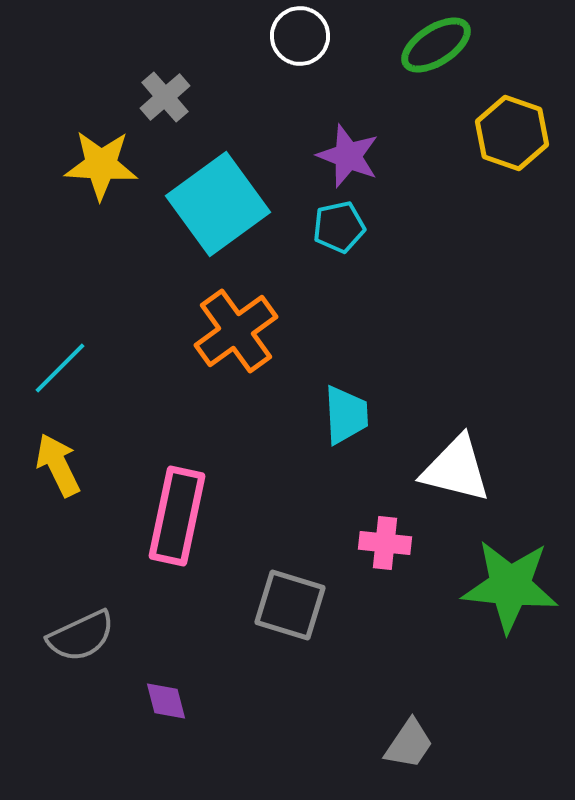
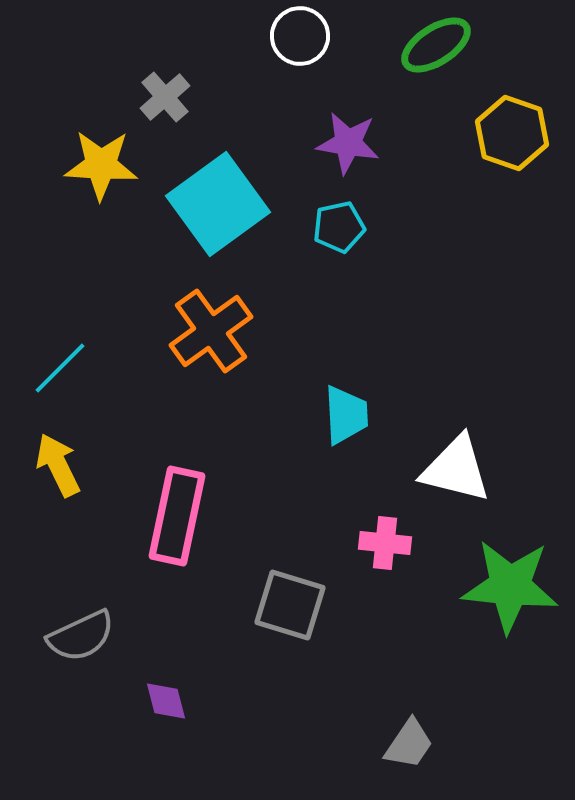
purple star: moved 13 px up; rotated 12 degrees counterclockwise
orange cross: moved 25 px left
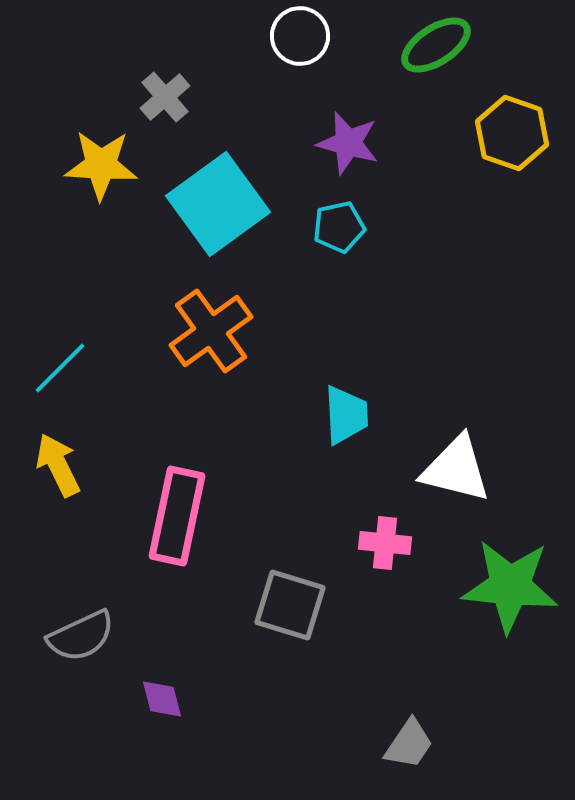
purple star: rotated 6 degrees clockwise
purple diamond: moved 4 px left, 2 px up
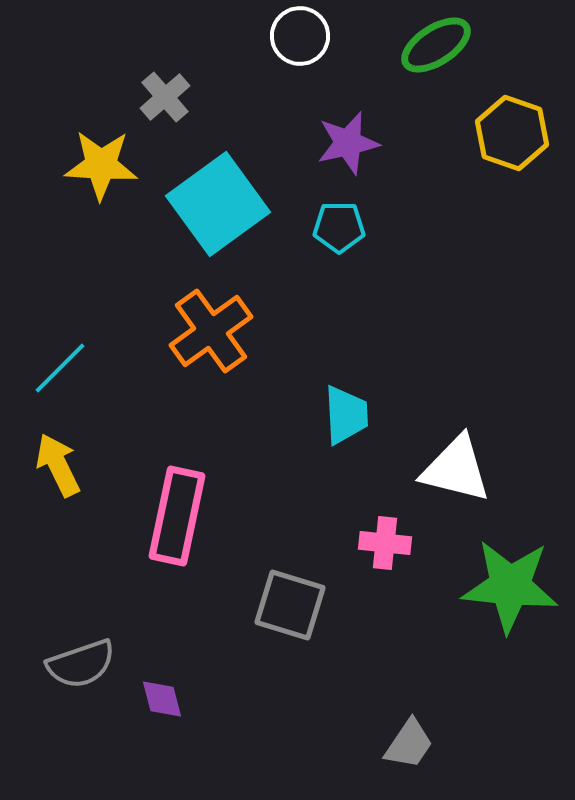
purple star: rotated 28 degrees counterclockwise
cyan pentagon: rotated 12 degrees clockwise
gray semicircle: moved 28 px down; rotated 6 degrees clockwise
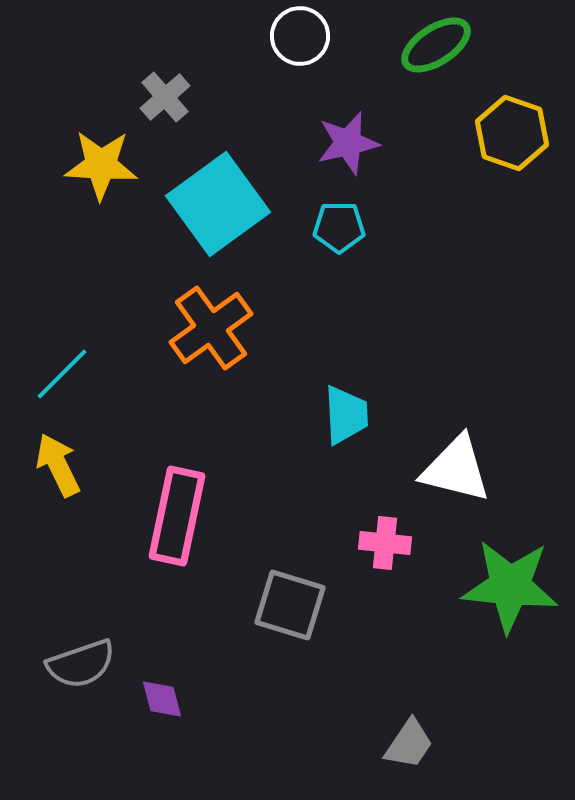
orange cross: moved 3 px up
cyan line: moved 2 px right, 6 px down
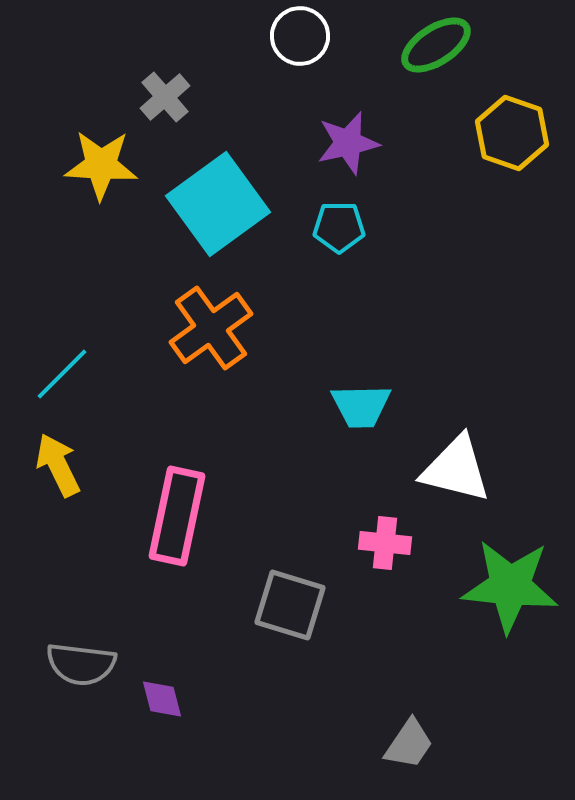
cyan trapezoid: moved 15 px right, 9 px up; rotated 92 degrees clockwise
gray semicircle: rotated 26 degrees clockwise
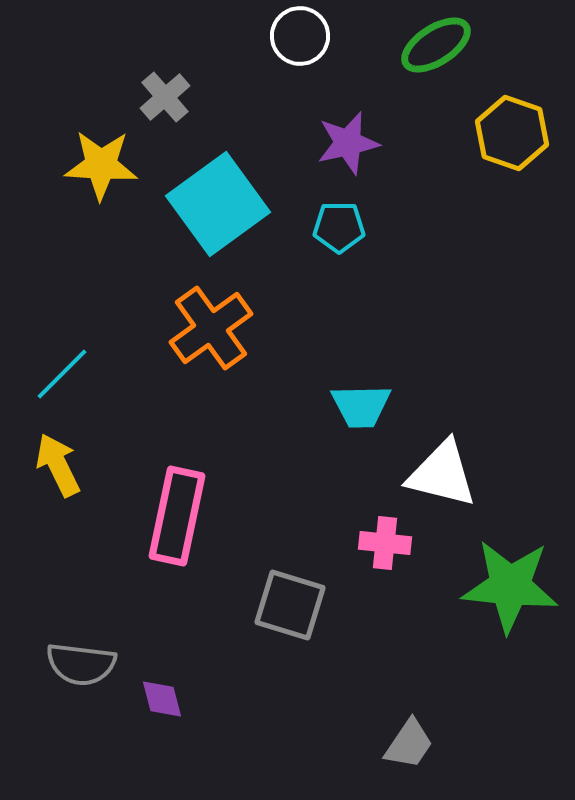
white triangle: moved 14 px left, 5 px down
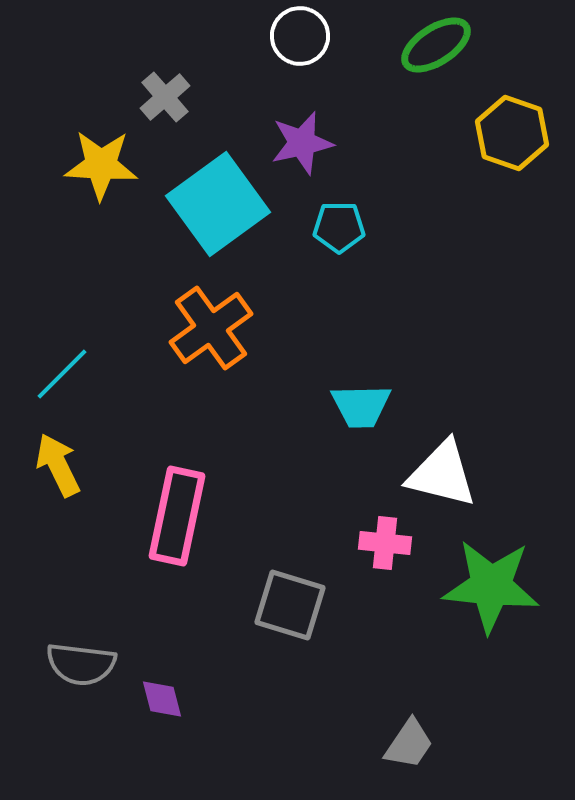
purple star: moved 46 px left
green star: moved 19 px left
